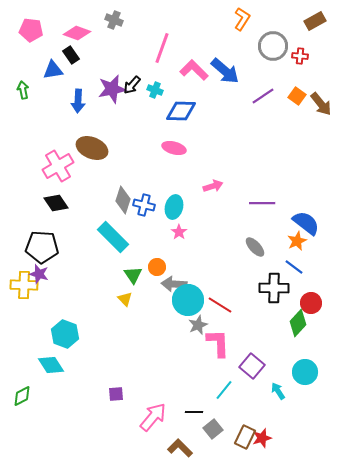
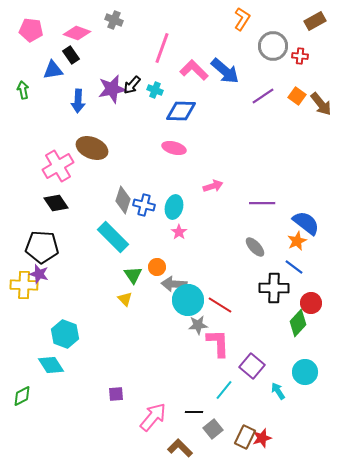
gray star at (198, 325): rotated 18 degrees clockwise
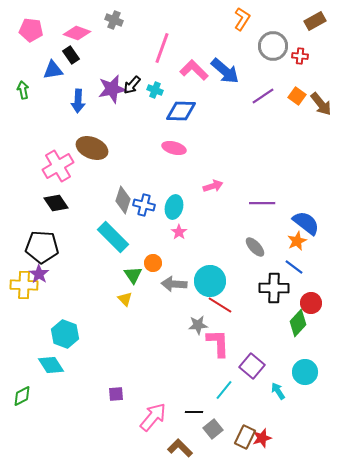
orange circle at (157, 267): moved 4 px left, 4 px up
purple star at (39, 274): rotated 18 degrees clockwise
cyan circle at (188, 300): moved 22 px right, 19 px up
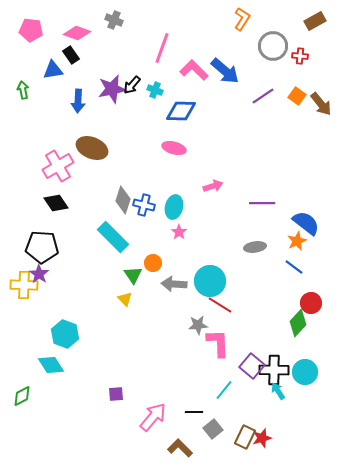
gray ellipse at (255, 247): rotated 55 degrees counterclockwise
black cross at (274, 288): moved 82 px down
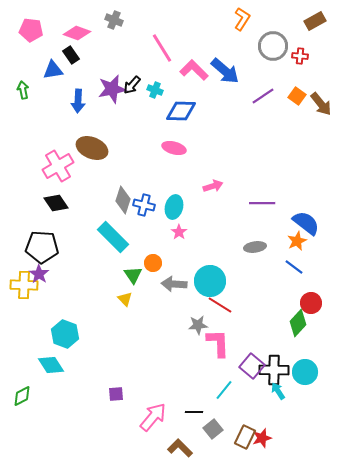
pink line at (162, 48): rotated 52 degrees counterclockwise
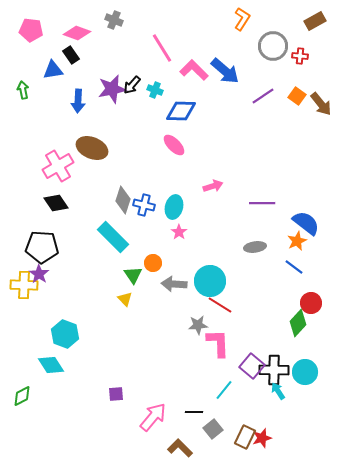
pink ellipse at (174, 148): moved 3 px up; rotated 30 degrees clockwise
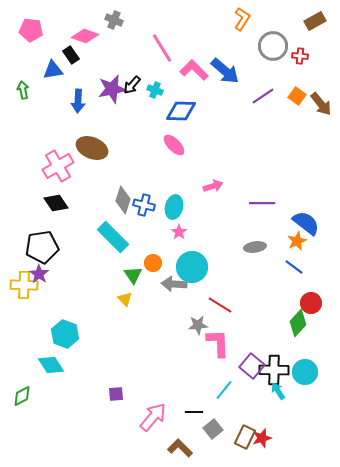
pink diamond at (77, 33): moved 8 px right, 3 px down
black pentagon at (42, 247): rotated 12 degrees counterclockwise
cyan circle at (210, 281): moved 18 px left, 14 px up
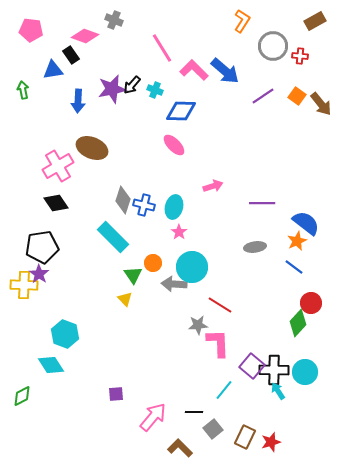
orange L-shape at (242, 19): moved 2 px down
red star at (262, 438): moved 9 px right, 4 px down
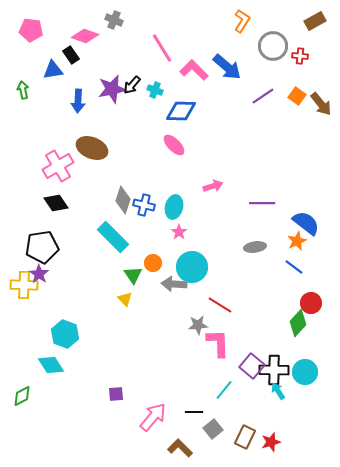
blue arrow at (225, 71): moved 2 px right, 4 px up
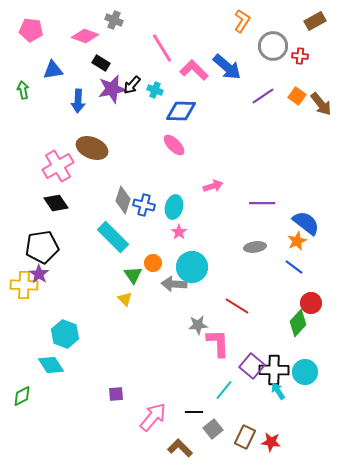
black rectangle at (71, 55): moved 30 px right, 8 px down; rotated 24 degrees counterclockwise
red line at (220, 305): moved 17 px right, 1 px down
red star at (271, 442): rotated 24 degrees clockwise
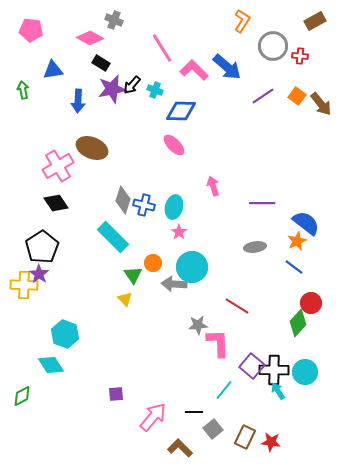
pink diamond at (85, 36): moved 5 px right, 2 px down; rotated 8 degrees clockwise
pink arrow at (213, 186): rotated 90 degrees counterclockwise
black pentagon at (42, 247): rotated 24 degrees counterclockwise
